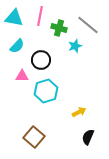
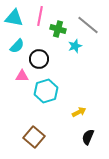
green cross: moved 1 px left, 1 px down
black circle: moved 2 px left, 1 px up
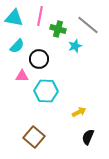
cyan hexagon: rotated 20 degrees clockwise
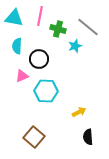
gray line: moved 2 px down
cyan semicircle: rotated 140 degrees clockwise
pink triangle: rotated 24 degrees counterclockwise
black semicircle: rotated 28 degrees counterclockwise
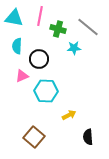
cyan star: moved 1 px left, 2 px down; rotated 16 degrees clockwise
yellow arrow: moved 10 px left, 3 px down
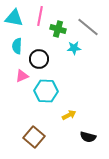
black semicircle: rotated 70 degrees counterclockwise
